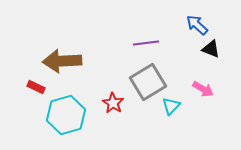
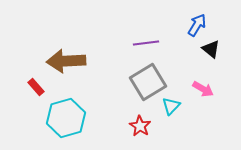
blue arrow: rotated 80 degrees clockwise
black triangle: rotated 18 degrees clockwise
brown arrow: moved 4 px right
red rectangle: rotated 24 degrees clockwise
red star: moved 27 px right, 23 px down
cyan hexagon: moved 3 px down
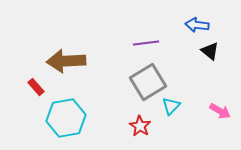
blue arrow: rotated 115 degrees counterclockwise
black triangle: moved 1 px left, 2 px down
pink arrow: moved 17 px right, 22 px down
cyan hexagon: rotated 6 degrees clockwise
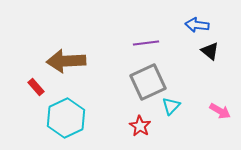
gray square: rotated 6 degrees clockwise
cyan hexagon: rotated 15 degrees counterclockwise
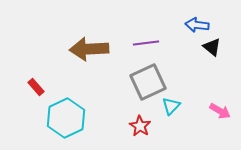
black triangle: moved 2 px right, 4 px up
brown arrow: moved 23 px right, 12 px up
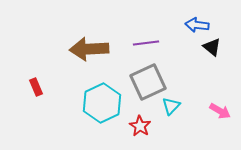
red rectangle: rotated 18 degrees clockwise
cyan hexagon: moved 36 px right, 15 px up
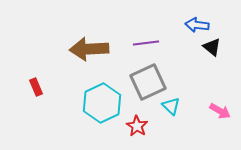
cyan triangle: rotated 30 degrees counterclockwise
red star: moved 3 px left
